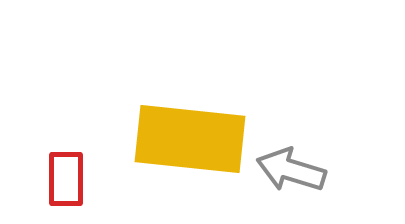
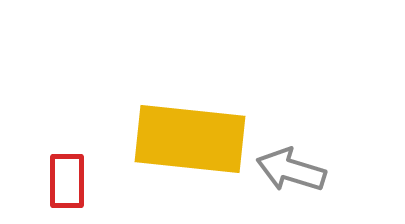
red rectangle: moved 1 px right, 2 px down
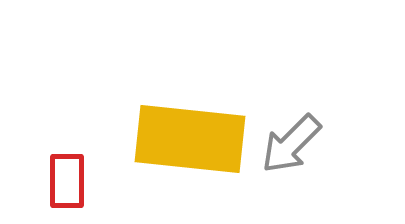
gray arrow: moved 26 px up; rotated 62 degrees counterclockwise
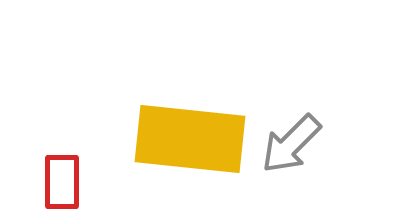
red rectangle: moved 5 px left, 1 px down
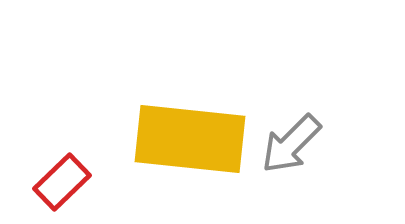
red rectangle: rotated 46 degrees clockwise
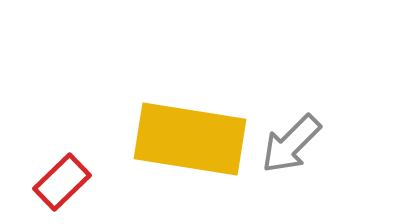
yellow rectangle: rotated 3 degrees clockwise
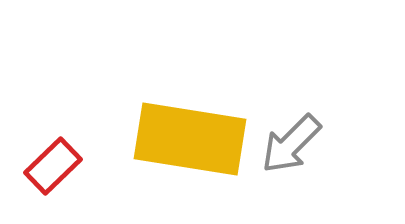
red rectangle: moved 9 px left, 16 px up
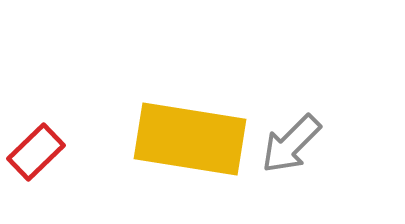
red rectangle: moved 17 px left, 14 px up
